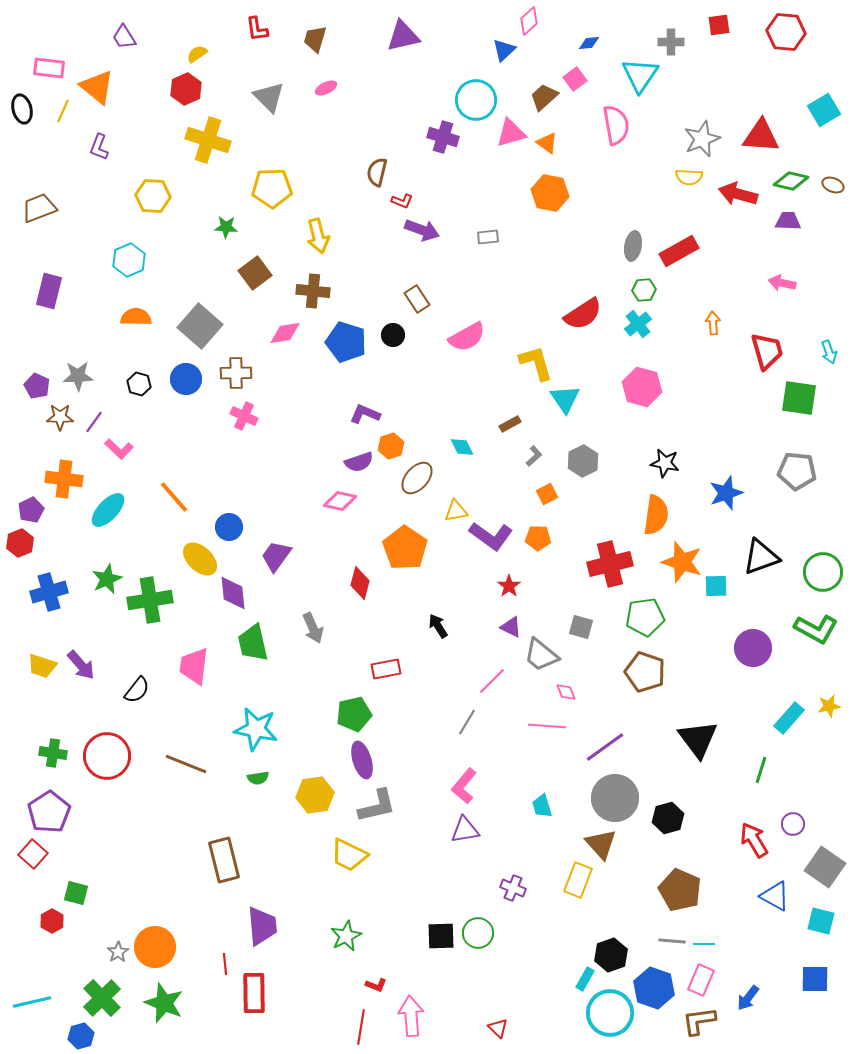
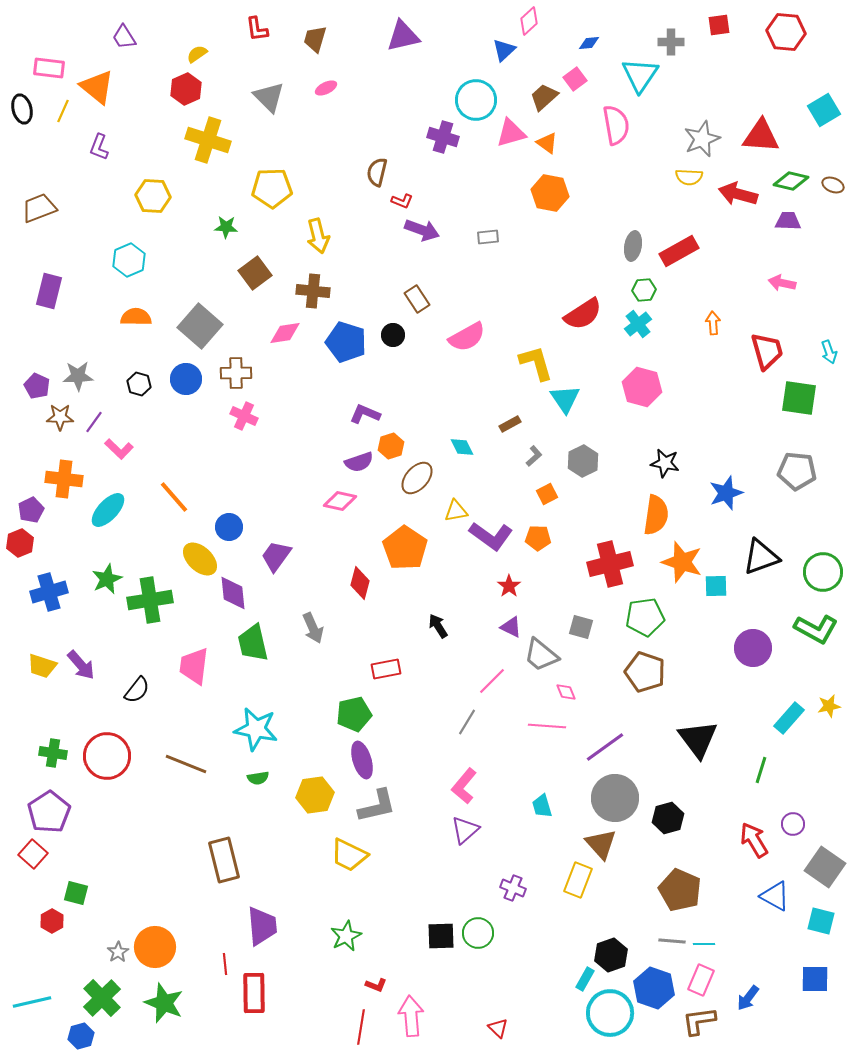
purple triangle at (465, 830): rotated 32 degrees counterclockwise
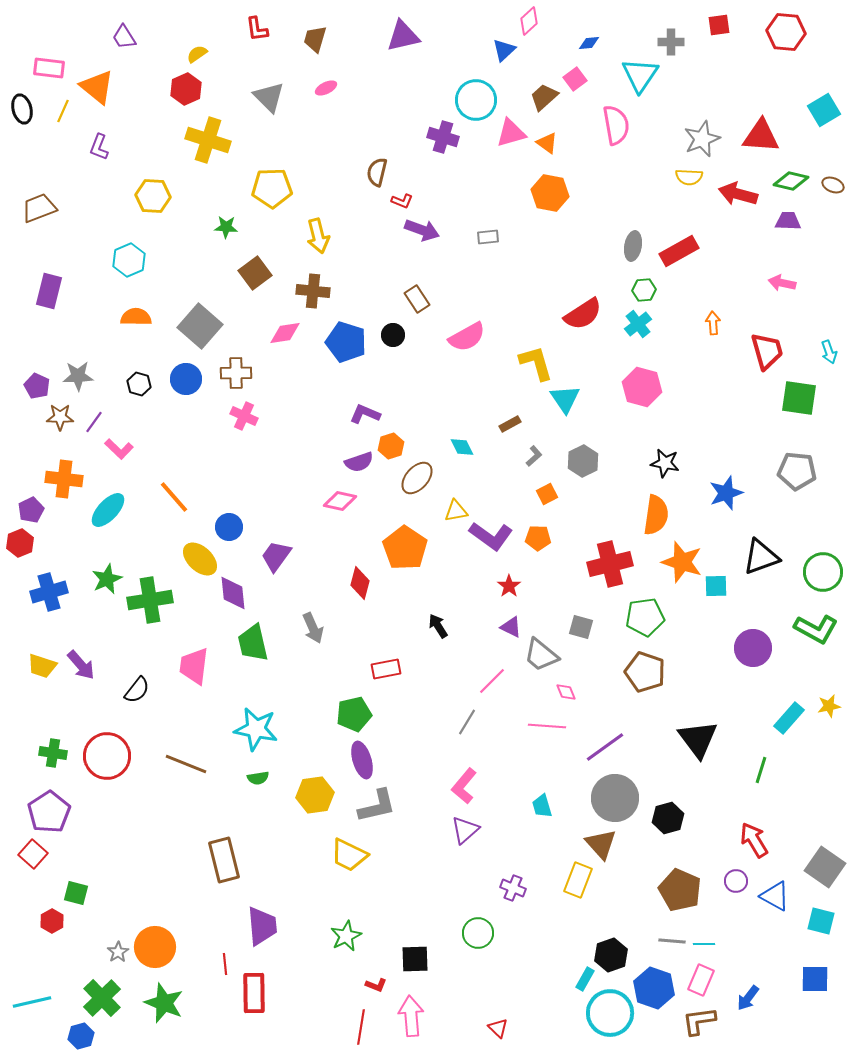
purple circle at (793, 824): moved 57 px left, 57 px down
black square at (441, 936): moved 26 px left, 23 px down
